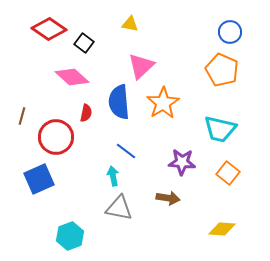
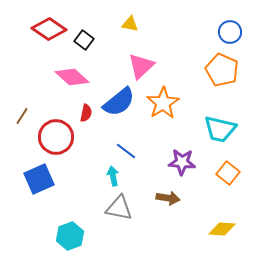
black square: moved 3 px up
blue semicircle: rotated 124 degrees counterclockwise
brown line: rotated 18 degrees clockwise
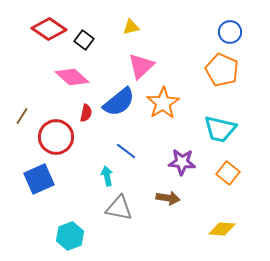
yellow triangle: moved 1 px right, 3 px down; rotated 24 degrees counterclockwise
cyan arrow: moved 6 px left
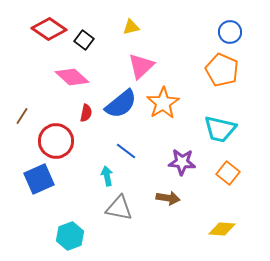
blue semicircle: moved 2 px right, 2 px down
red circle: moved 4 px down
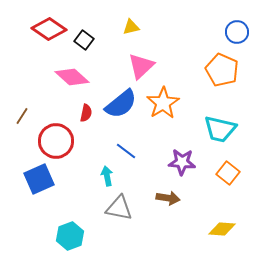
blue circle: moved 7 px right
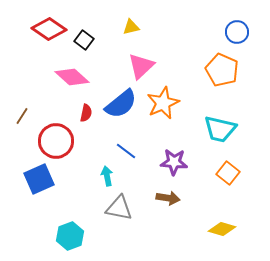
orange star: rotated 8 degrees clockwise
purple star: moved 8 px left
yellow diamond: rotated 12 degrees clockwise
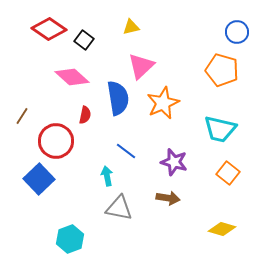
orange pentagon: rotated 8 degrees counterclockwise
blue semicircle: moved 3 px left, 6 px up; rotated 60 degrees counterclockwise
red semicircle: moved 1 px left, 2 px down
purple star: rotated 12 degrees clockwise
blue square: rotated 20 degrees counterclockwise
cyan hexagon: moved 3 px down
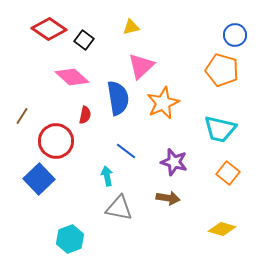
blue circle: moved 2 px left, 3 px down
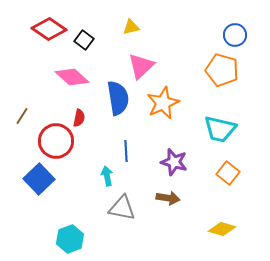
red semicircle: moved 6 px left, 3 px down
blue line: rotated 50 degrees clockwise
gray triangle: moved 3 px right
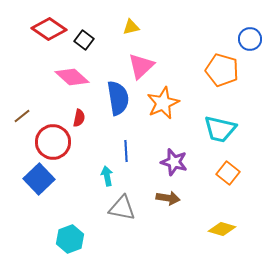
blue circle: moved 15 px right, 4 px down
brown line: rotated 18 degrees clockwise
red circle: moved 3 px left, 1 px down
